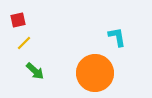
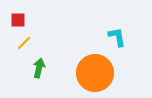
red square: rotated 14 degrees clockwise
green arrow: moved 4 px right, 3 px up; rotated 120 degrees counterclockwise
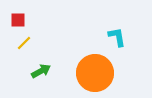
green arrow: moved 2 px right, 3 px down; rotated 48 degrees clockwise
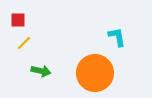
green arrow: rotated 42 degrees clockwise
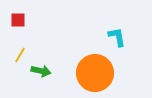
yellow line: moved 4 px left, 12 px down; rotated 14 degrees counterclockwise
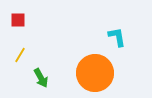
green arrow: moved 7 px down; rotated 48 degrees clockwise
